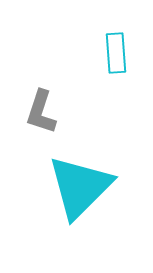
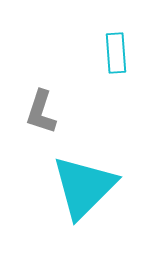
cyan triangle: moved 4 px right
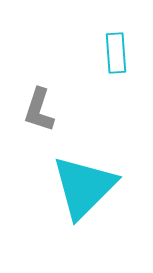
gray L-shape: moved 2 px left, 2 px up
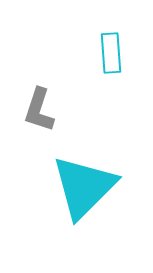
cyan rectangle: moved 5 px left
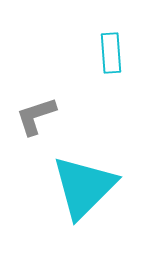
gray L-shape: moved 3 px left, 6 px down; rotated 54 degrees clockwise
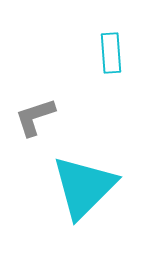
gray L-shape: moved 1 px left, 1 px down
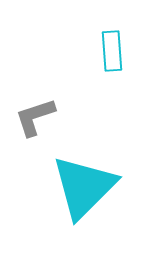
cyan rectangle: moved 1 px right, 2 px up
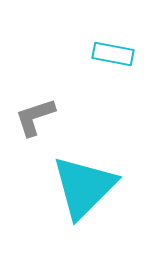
cyan rectangle: moved 1 px right, 3 px down; rotated 75 degrees counterclockwise
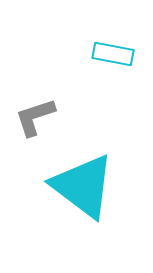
cyan triangle: moved 1 px left, 1 px up; rotated 38 degrees counterclockwise
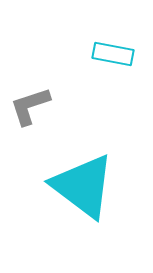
gray L-shape: moved 5 px left, 11 px up
